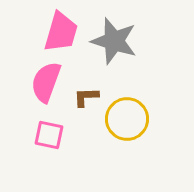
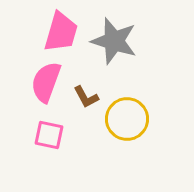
brown L-shape: rotated 116 degrees counterclockwise
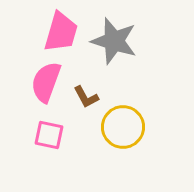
yellow circle: moved 4 px left, 8 px down
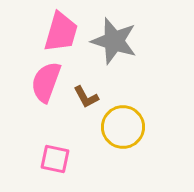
pink square: moved 6 px right, 24 px down
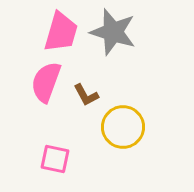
gray star: moved 1 px left, 9 px up
brown L-shape: moved 2 px up
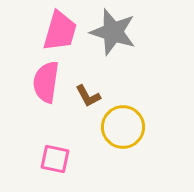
pink trapezoid: moved 1 px left, 1 px up
pink semicircle: rotated 12 degrees counterclockwise
brown L-shape: moved 2 px right, 1 px down
